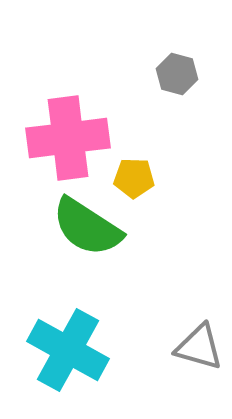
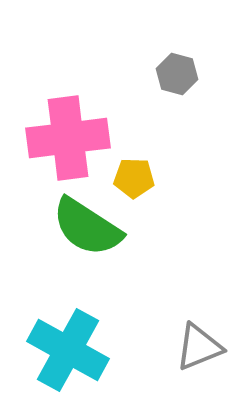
gray triangle: rotated 38 degrees counterclockwise
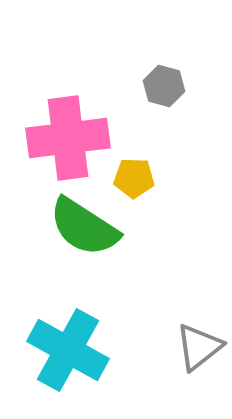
gray hexagon: moved 13 px left, 12 px down
green semicircle: moved 3 px left
gray triangle: rotated 16 degrees counterclockwise
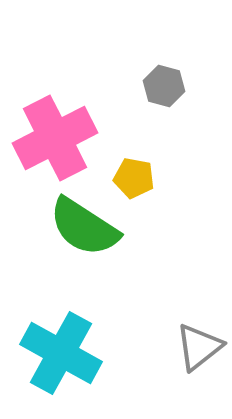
pink cross: moved 13 px left; rotated 20 degrees counterclockwise
yellow pentagon: rotated 9 degrees clockwise
cyan cross: moved 7 px left, 3 px down
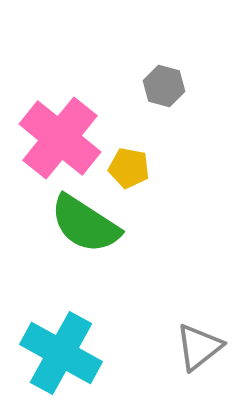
pink cross: moved 5 px right; rotated 24 degrees counterclockwise
yellow pentagon: moved 5 px left, 10 px up
green semicircle: moved 1 px right, 3 px up
